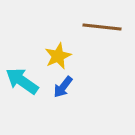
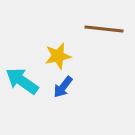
brown line: moved 2 px right, 2 px down
yellow star: rotated 12 degrees clockwise
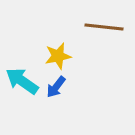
brown line: moved 2 px up
blue arrow: moved 7 px left
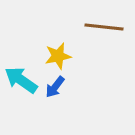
cyan arrow: moved 1 px left, 1 px up
blue arrow: moved 1 px left
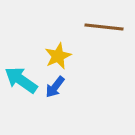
yellow star: rotated 12 degrees counterclockwise
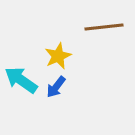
brown line: rotated 12 degrees counterclockwise
blue arrow: moved 1 px right
